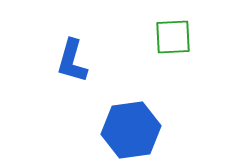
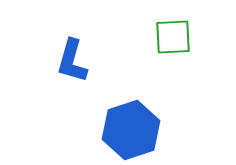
blue hexagon: rotated 10 degrees counterclockwise
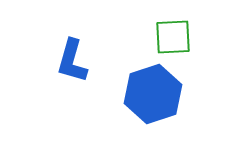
blue hexagon: moved 22 px right, 36 px up
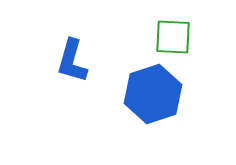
green square: rotated 6 degrees clockwise
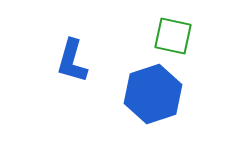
green square: moved 1 px up; rotated 9 degrees clockwise
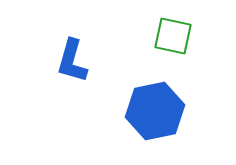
blue hexagon: moved 2 px right, 17 px down; rotated 6 degrees clockwise
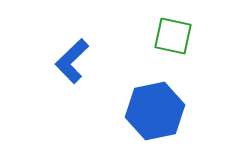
blue L-shape: rotated 30 degrees clockwise
